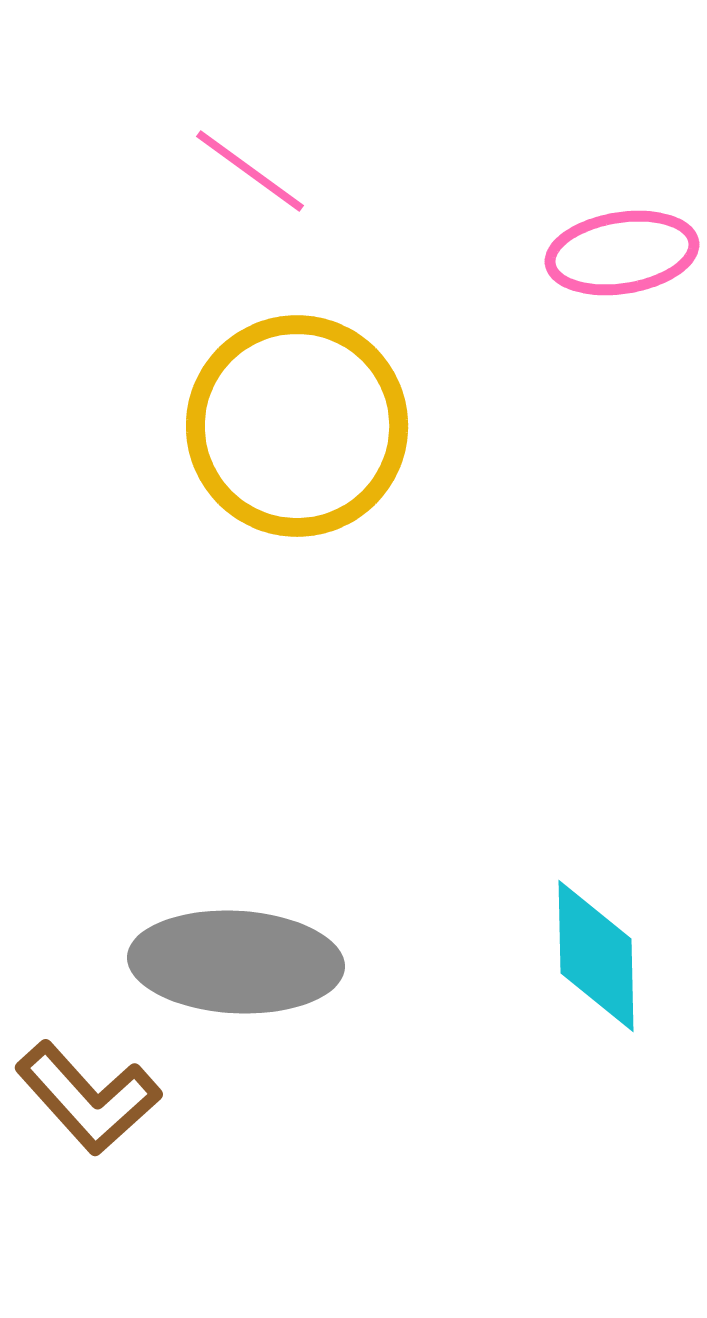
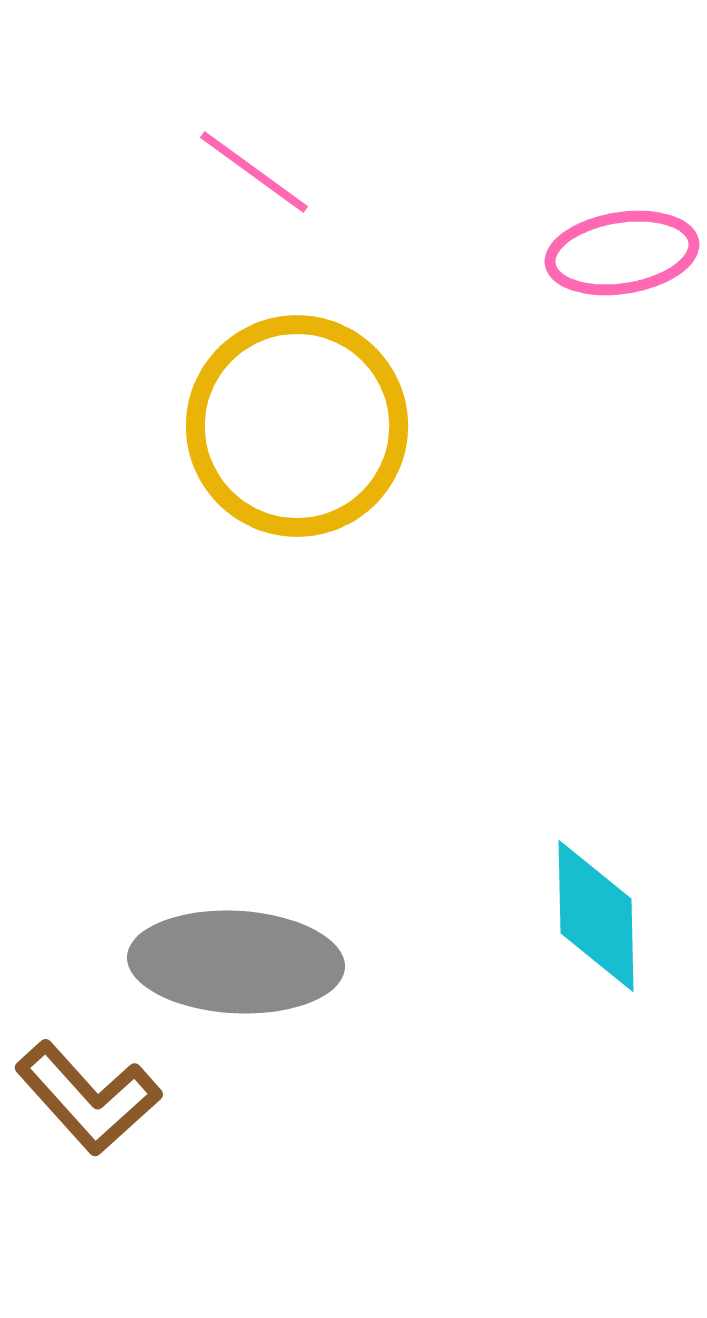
pink line: moved 4 px right, 1 px down
cyan diamond: moved 40 px up
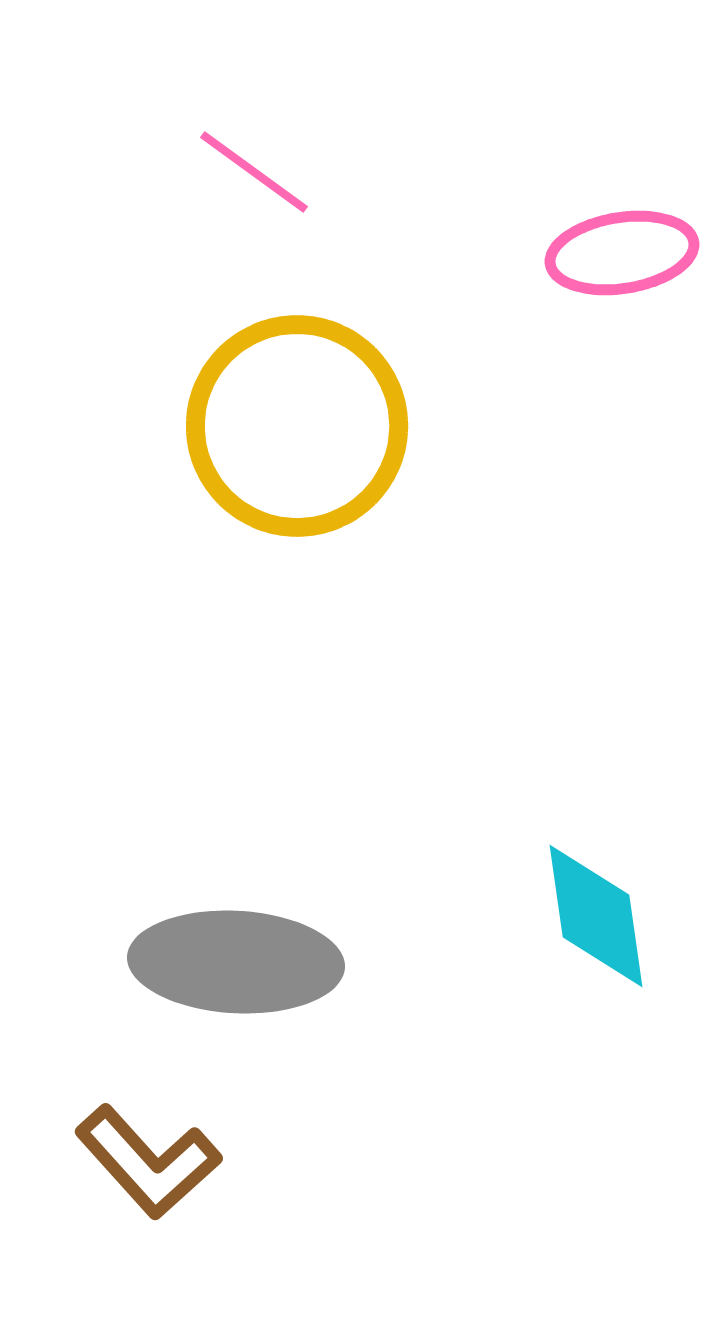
cyan diamond: rotated 7 degrees counterclockwise
brown L-shape: moved 60 px right, 64 px down
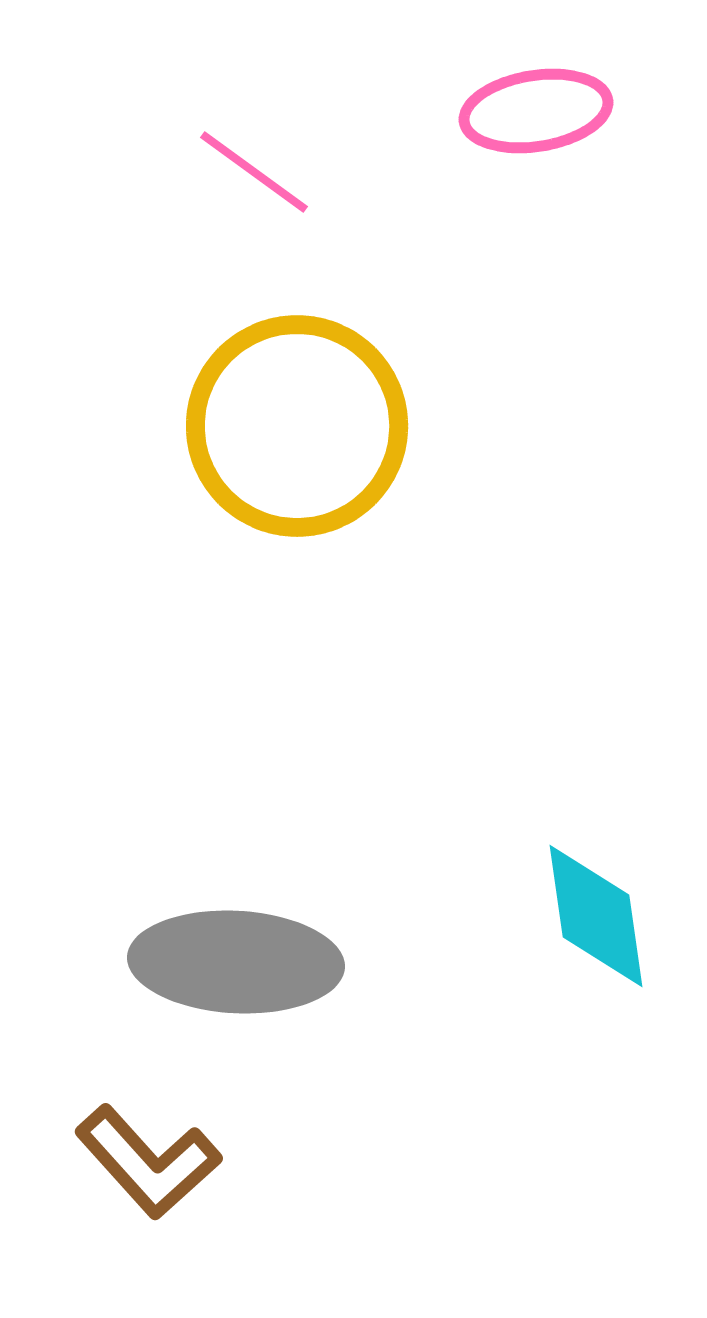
pink ellipse: moved 86 px left, 142 px up
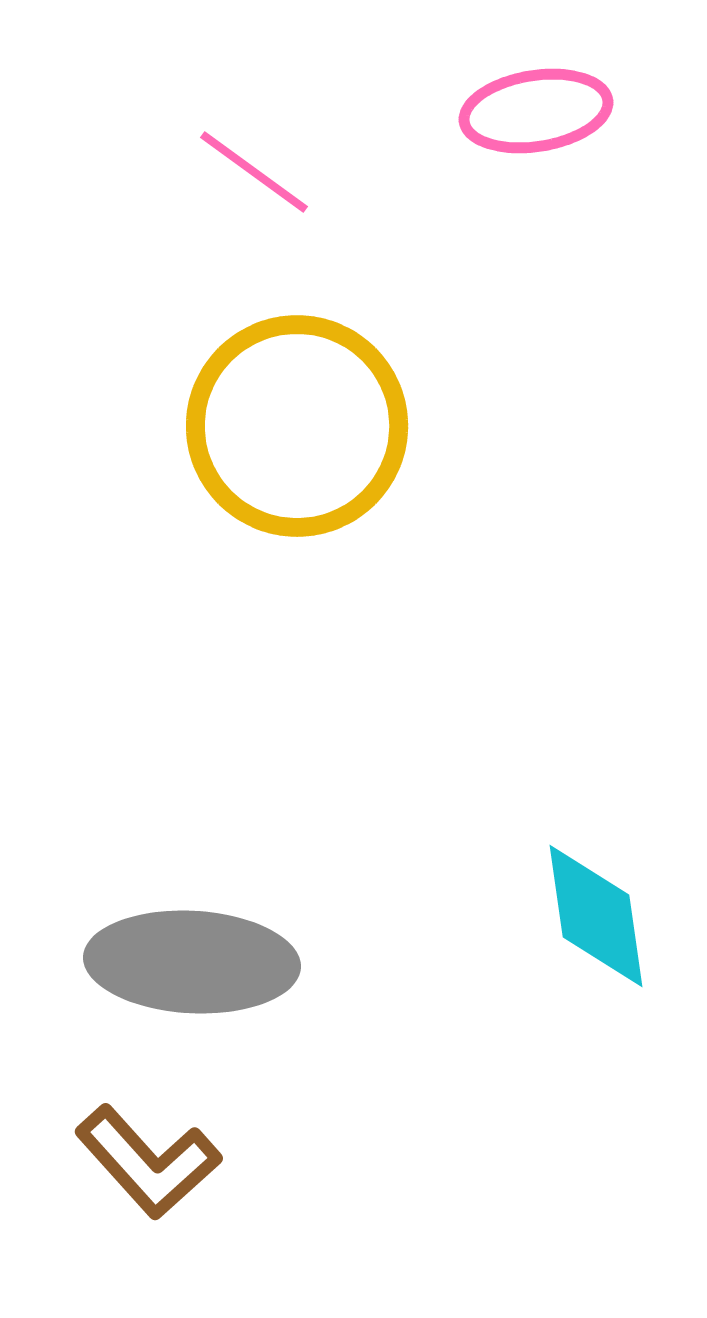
gray ellipse: moved 44 px left
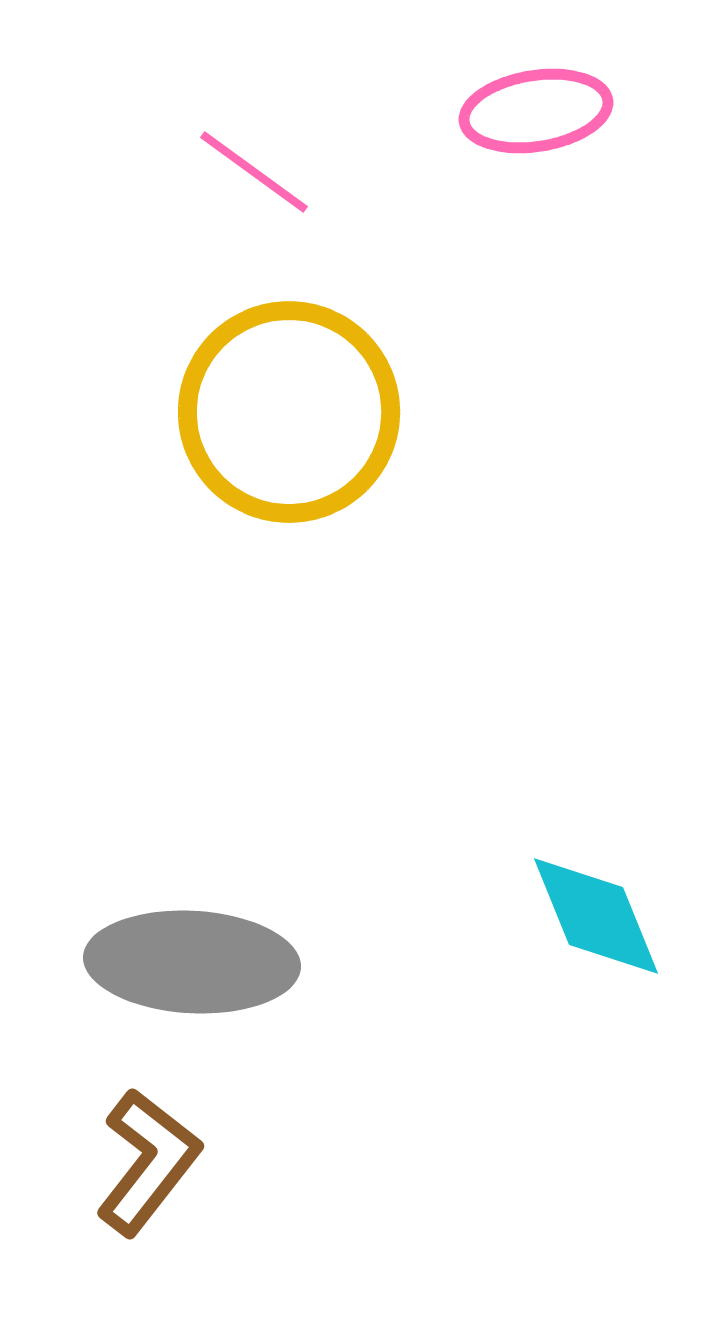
yellow circle: moved 8 px left, 14 px up
cyan diamond: rotated 14 degrees counterclockwise
brown L-shape: rotated 100 degrees counterclockwise
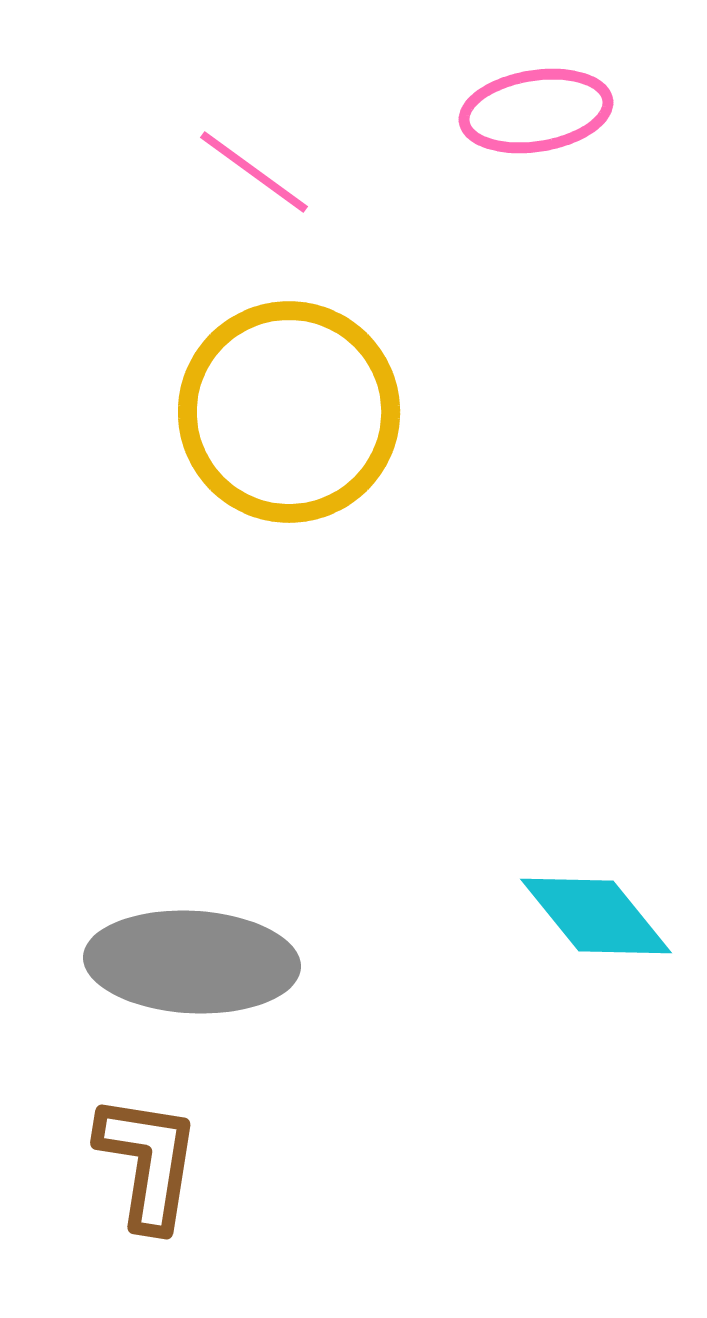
cyan diamond: rotated 17 degrees counterclockwise
brown L-shape: rotated 29 degrees counterclockwise
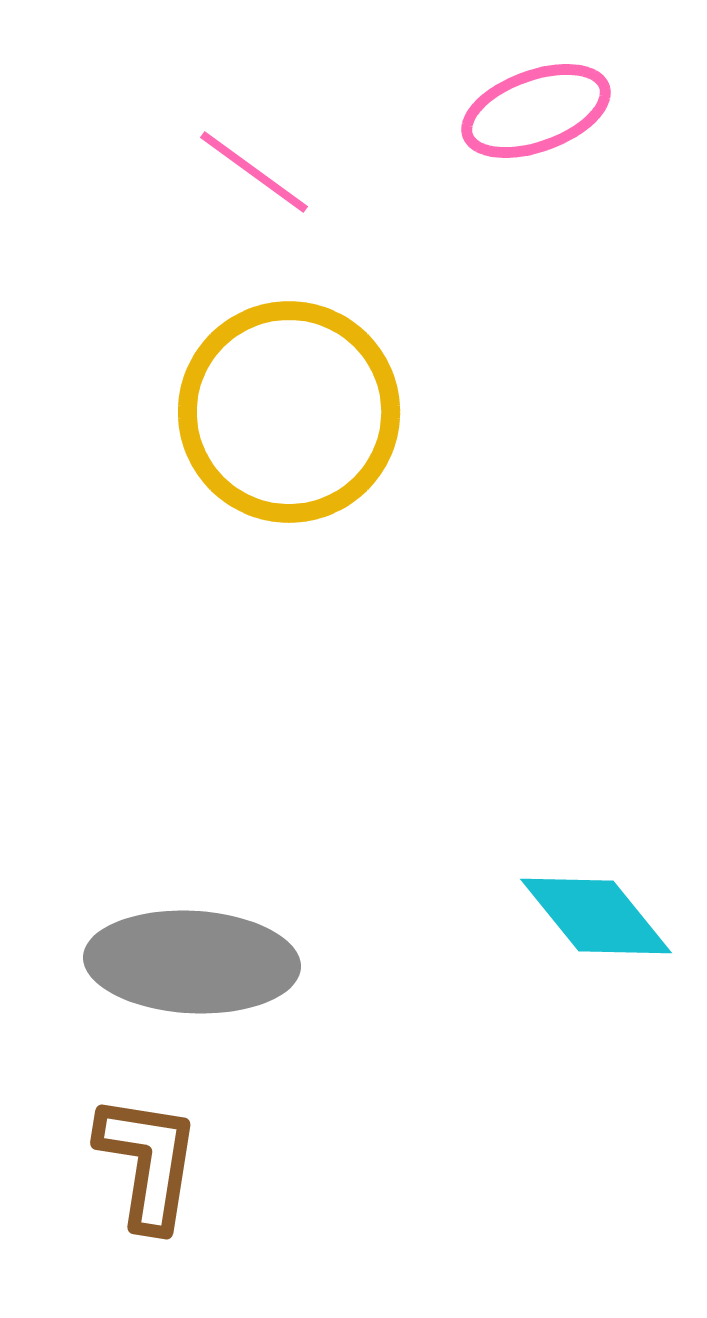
pink ellipse: rotated 11 degrees counterclockwise
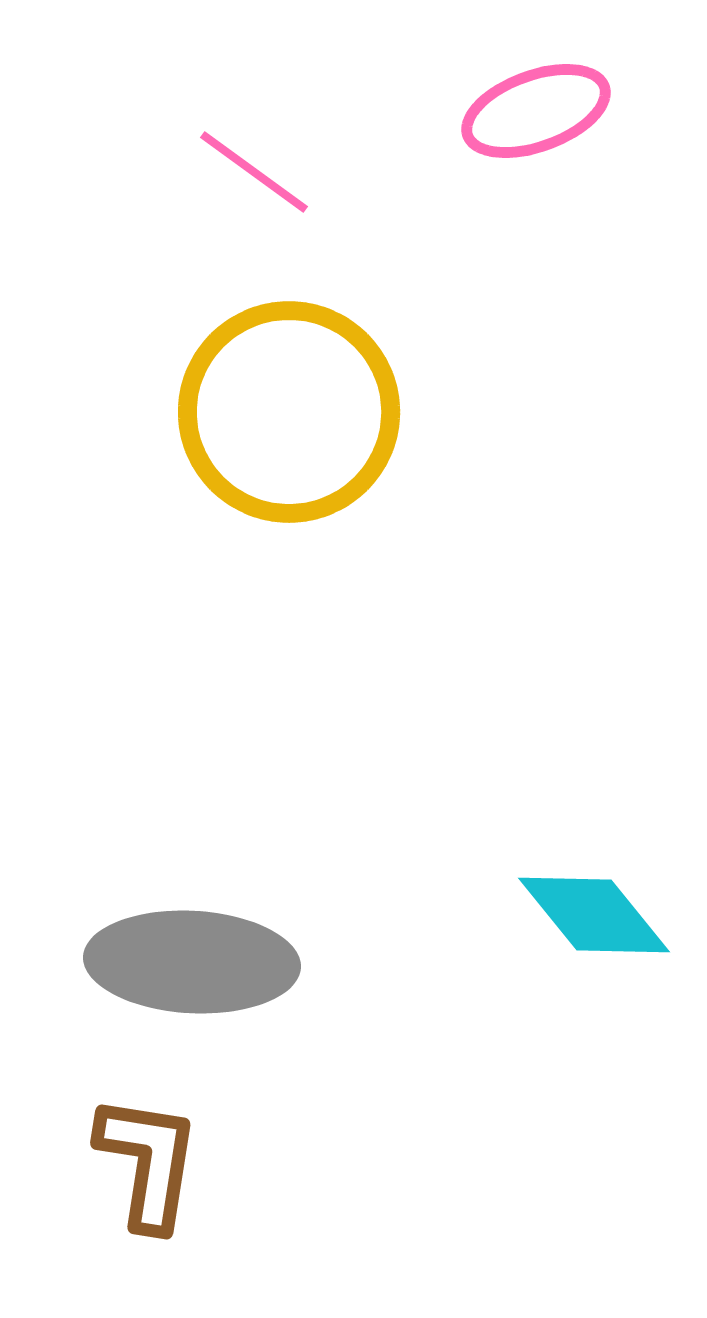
cyan diamond: moved 2 px left, 1 px up
